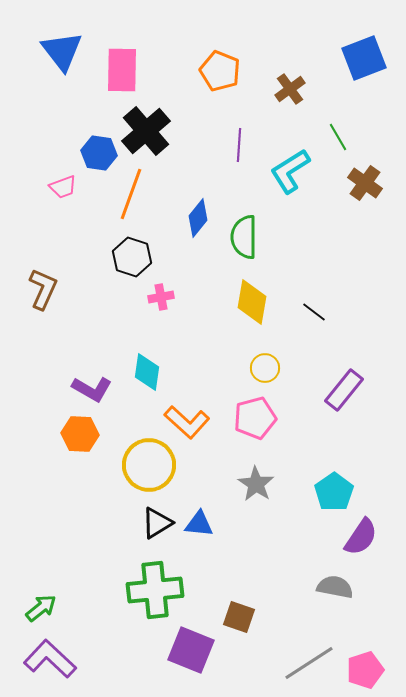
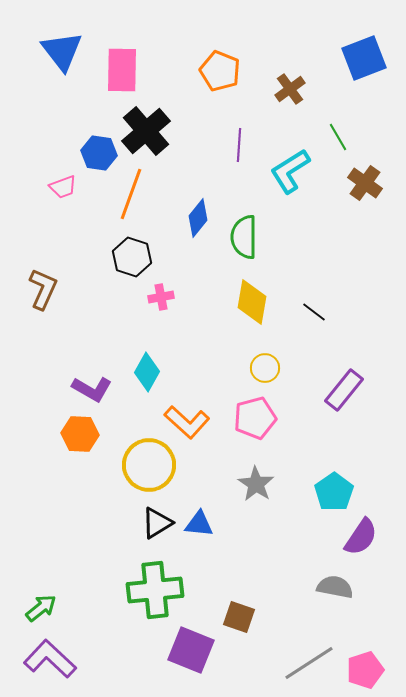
cyan diamond at (147, 372): rotated 21 degrees clockwise
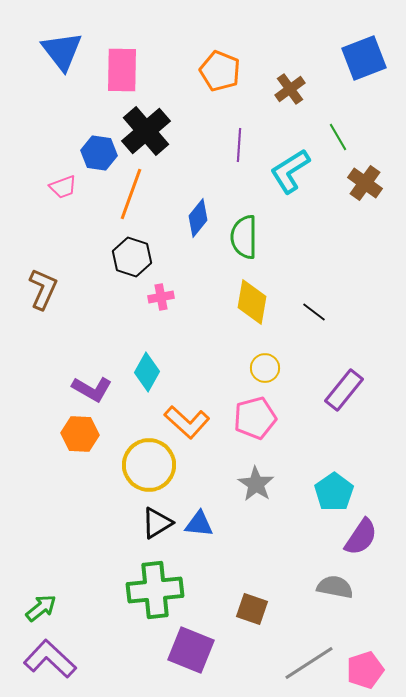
brown square at (239, 617): moved 13 px right, 8 px up
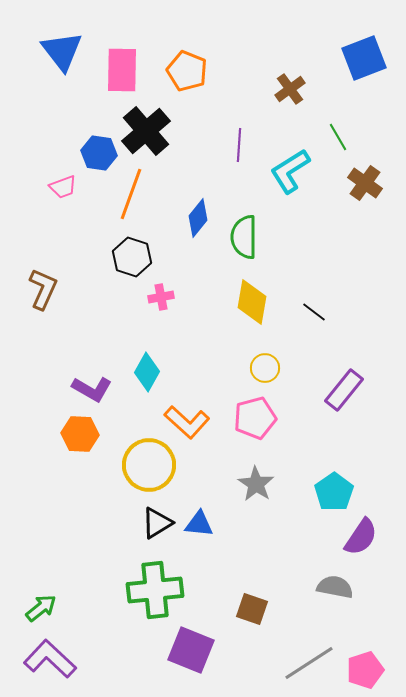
orange pentagon at (220, 71): moved 33 px left
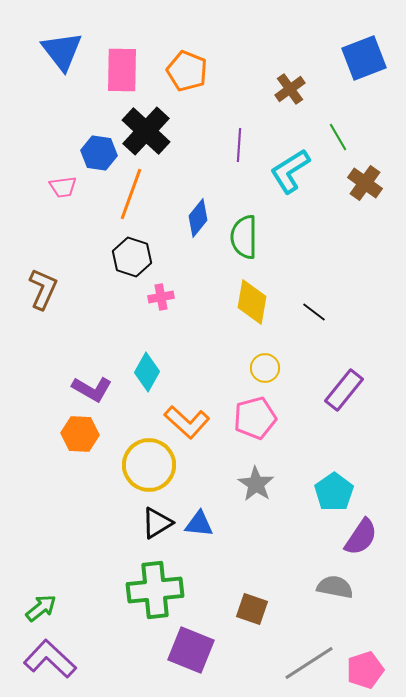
black cross at (146, 131): rotated 6 degrees counterclockwise
pink trapezoid at (63, 187): rotated 12 degrees clockwise
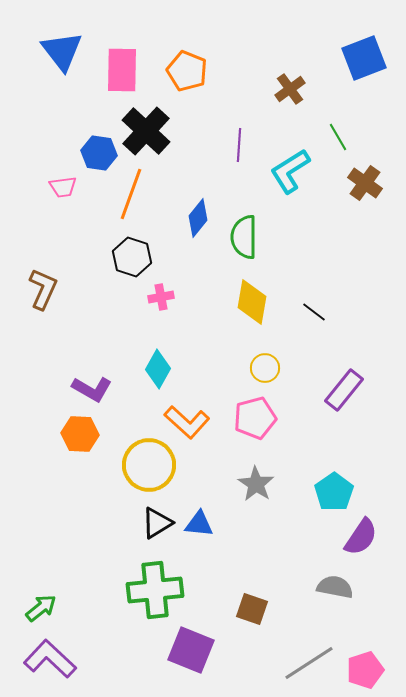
cyan diamond at (147, 372): moved 11 px right, 3 px up
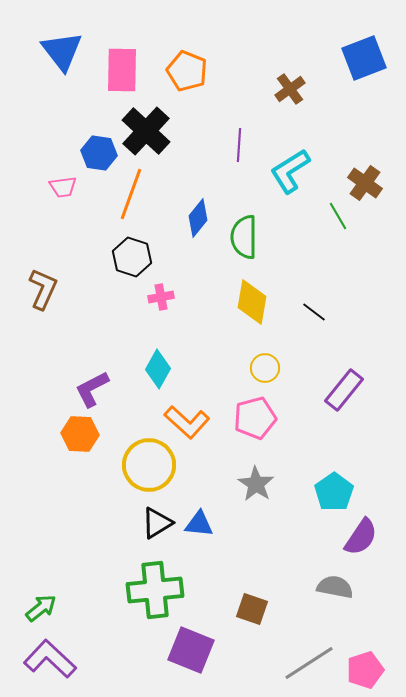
green line at (338, 137): moved 79 px down
purple L-shape at (92, 389): rotated 123 degrees clockwise
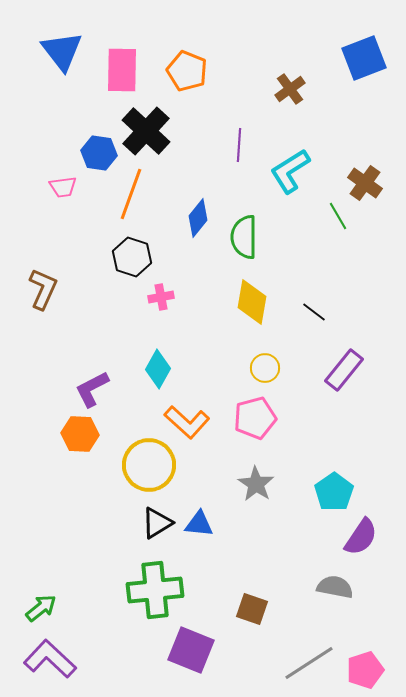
purple rectangle at (344, 390): moved 20 px up
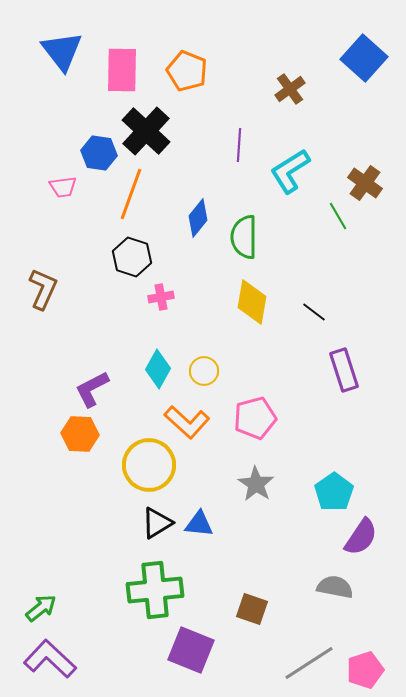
blue square at (364, 58): rotated 27 degrees counterclockwise
yellow circle at (265, 368): moved 61 px left, 3 px down
purple rectangle at (344, 370): rotated 57 degrees counterclockwise
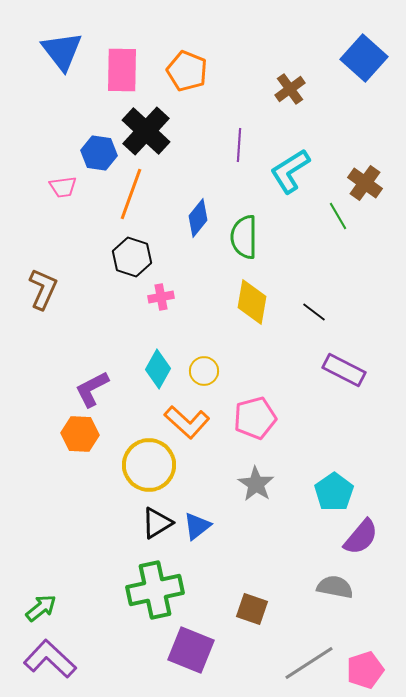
purple rectangle at (344, 370): rotated 45 degrees counterclockwise
blue triangle at (199, 524): moved 2 px left, 2 px down; rotated 44 degrees counterclockwise
purple semicircle at (361, 537): rotated 6 degrees clockwise
green cross at (155, 590): rotated 6 degrees counterclockwise
